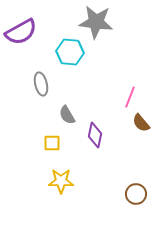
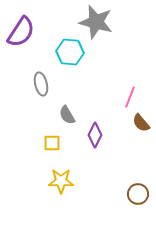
gray star: rotated 8 degrees clockwise
purple semicircle: rotated 28 degrees counterclockwise
purple diamond: rotated 15 degrees clockwise
brown circle: moved 2 px right
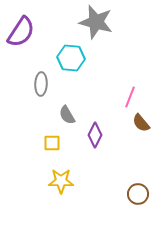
cyan hexagon: moved 1 px right, 6 px down
gray ellipse: rotated 15 degrees clockwise
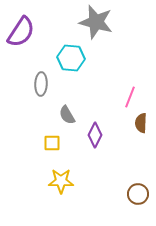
brown semicircle: rotated 42 degrees clockwise
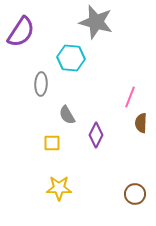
purple diamond: moved 1 px right
yellow star: moved 2 px left, 7 px down
brown circle: moved 3 px left
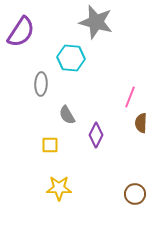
yellow square: moved 2 px left, 2 px down
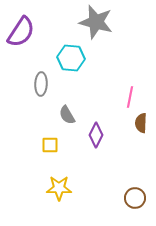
pink line: rotated 10 degrees counterclockwise
brown circle: moved 4 px down
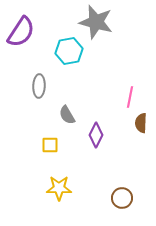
cyan hexagon: moved 2 px left, 7 px up; rotated 16 degrees counterclockwise
gray ellipse: moved 2 px left, 2 px down
brown circle: moved 13 px left
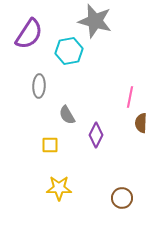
gray star: moved 1 px left, 1 px up
purple semicircle: moved 8 px right, 2 px down
